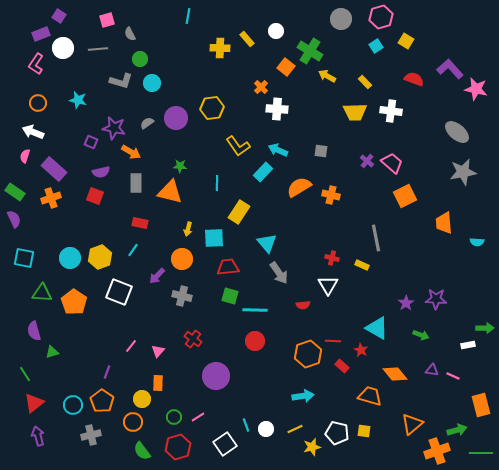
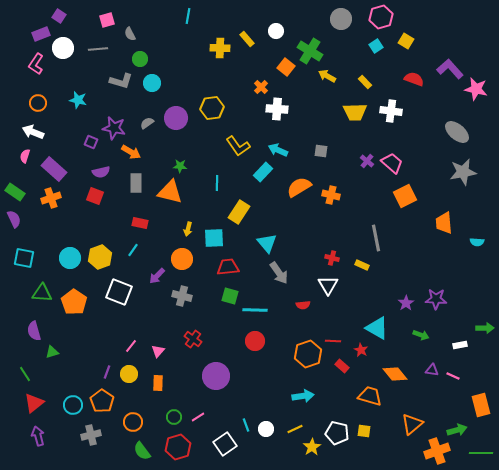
white rectangle at (468, 345): moved 8 px left
yellow circle at (142, 399): moved 13 px left, 25 px up
yellow star at (312, 447): rotated 18 degrees counterclockwise
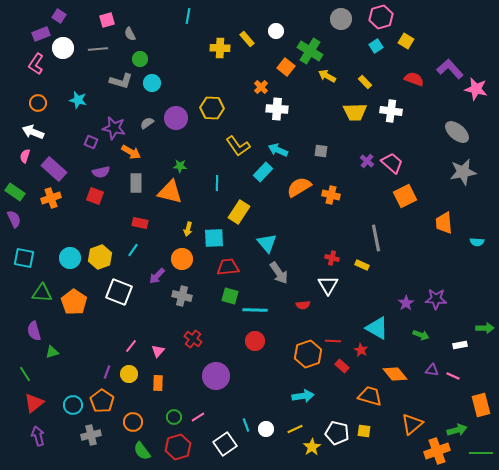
yellow hexagon at (212, 108): rotated 10 degrees clockwise
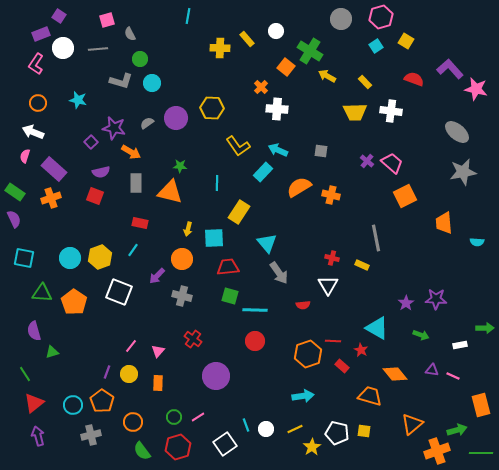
purple square at (91, 142): rotated 24 degrees clockwise
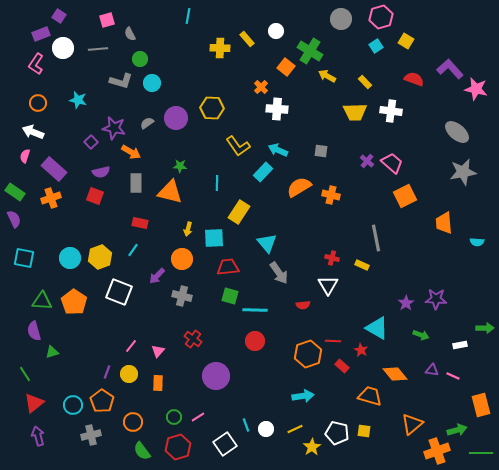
green triangle at (42, 293): moved 8 px down
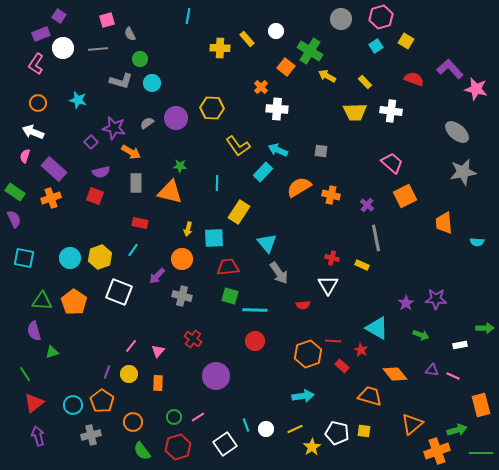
purple cross at (367, 161): moved 44 px down
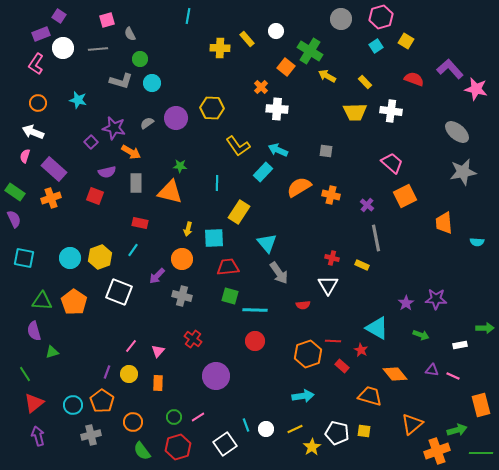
gray square at (321, 151): moved 5 px right
purple semicircle at (101, 172): moved 6 px right
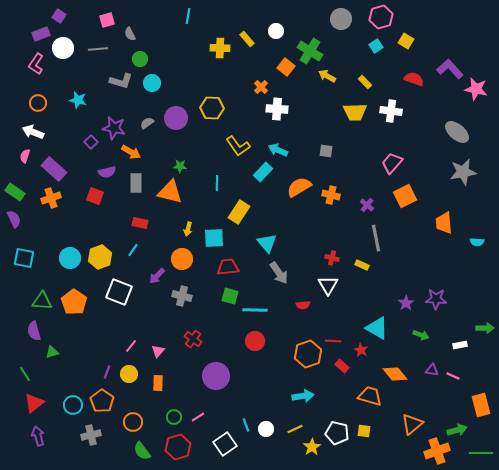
pink trapezoid at (392, 163): rotated 90 degrees counterclockwise
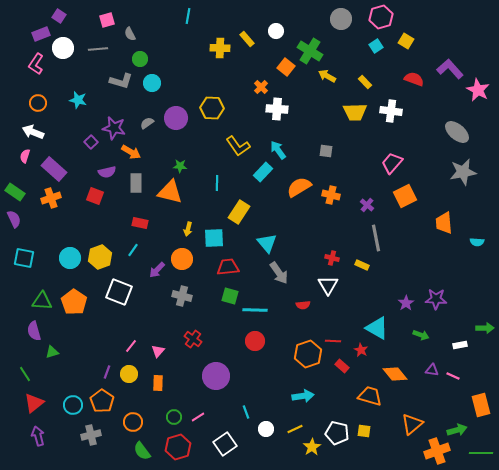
pink star at (476, 89): moved 2 px right, 1 px down; rotated 15 degrees clockwise
cyan arrow at (278, 150): rotated 30 degrees clockwise
purple arrow at (157, 276): moved 6 px up
cyan line at (246, 425): moved 13 px up
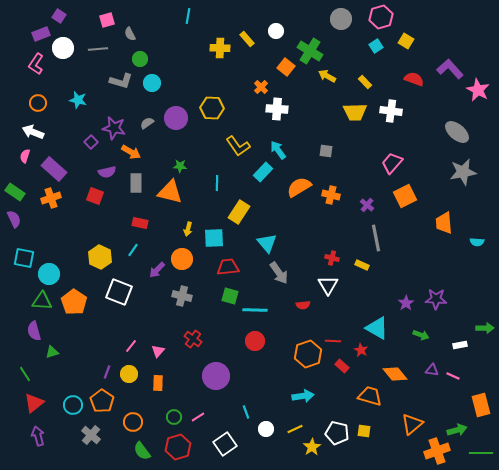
yellow hexagon at (100, 257): rotated 15 degrees counterclockwise
cyan circle at (70, 258): moved 21 px left, 16 px down
gray cross at (91, 435): rotated 36 degrees counterclockwise
